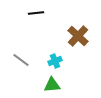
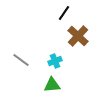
black line: moved 28 px right; rotated 49 degrees counterclockwise
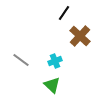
brown cross: moved 2 px right
green triangle: rotated 48 degrees clockwise
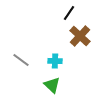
black line: moved 5 px right
cyan cross: rotated 24 degrees clockwise
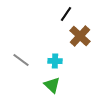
black line: moved 3 px left, 1 px down
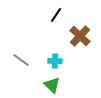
black line: moved 10 px left, 1 px down
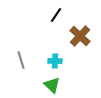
gray line: rotated 36 degrees clockwise
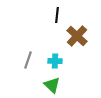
black line: moved 1 px right; rotated 28 degrees counterclockwise
brown cross: moved 3 px left
gray line: moved 7 px right; rotated 36 degrees clockwise
